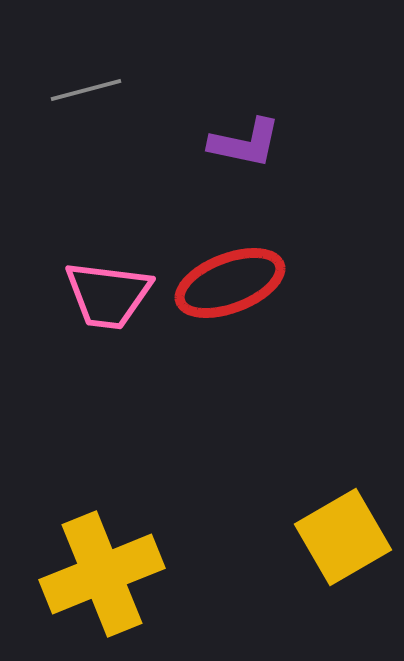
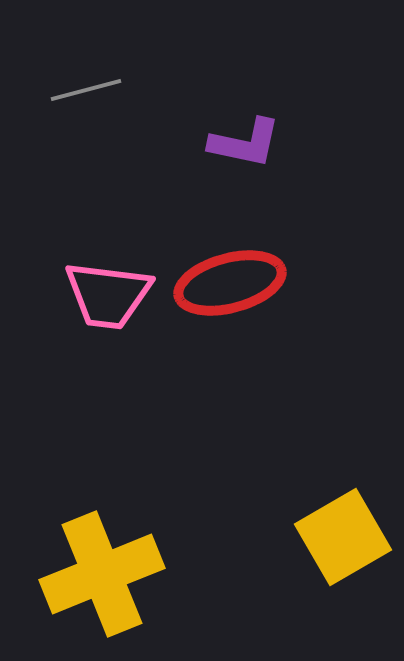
red ellipse: rotated 6 degrees clockwise
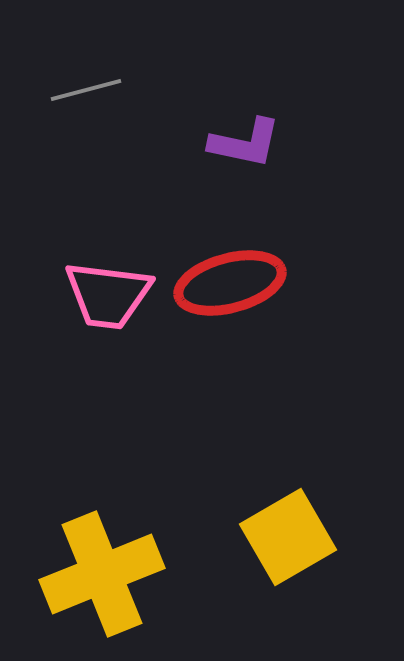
yellow square: moved 55 px left
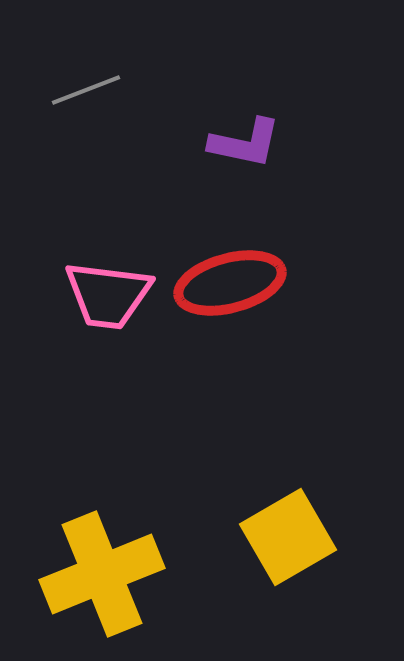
gray line: rotated 6 degrees counterclockwise
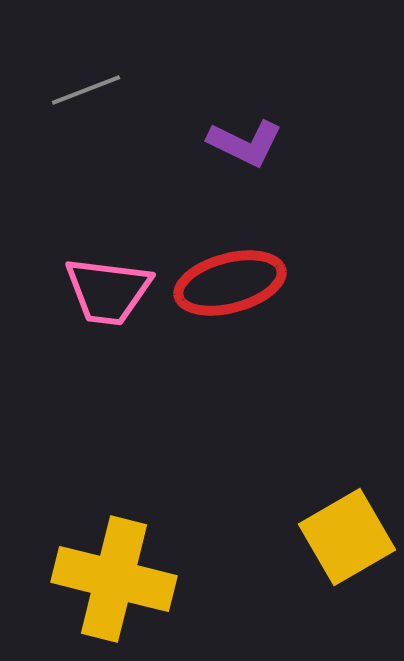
purple L-shape: rotated 14 degrees clockwise
pink trapezoid: moved 4 px up
yellow square: moved 59 px right
yellow cross: moved 12 px right, 5 px down; rotated 36 degrees clockwise
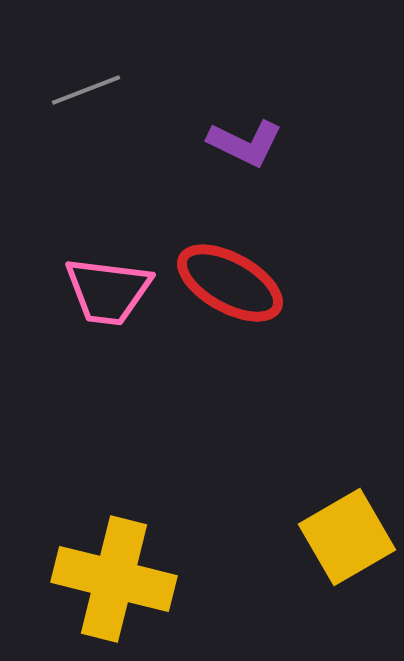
red ellipse: rotated 44 degrees clockwise
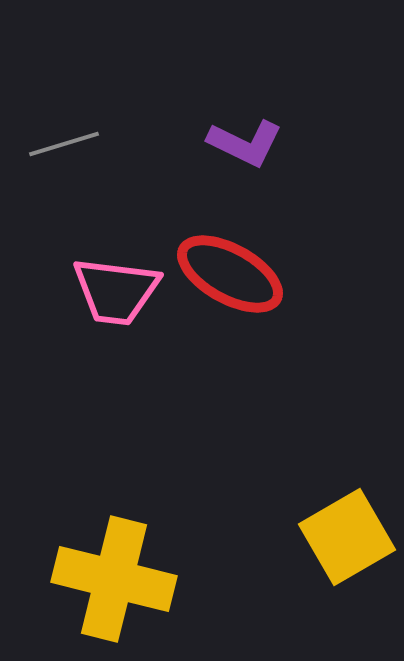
gray line: moved 22 px left, 54 px down; rotated 4 degrees clockwise
red ellipse: moved 9 px up
pink trapezoid: moved 8 px right
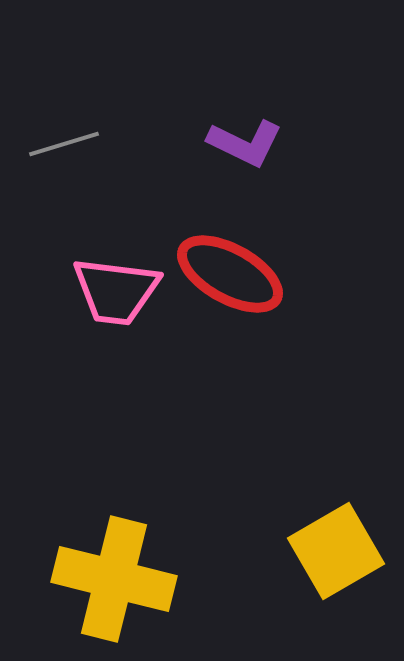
yellow square: moved 11 px left, 14 px down
